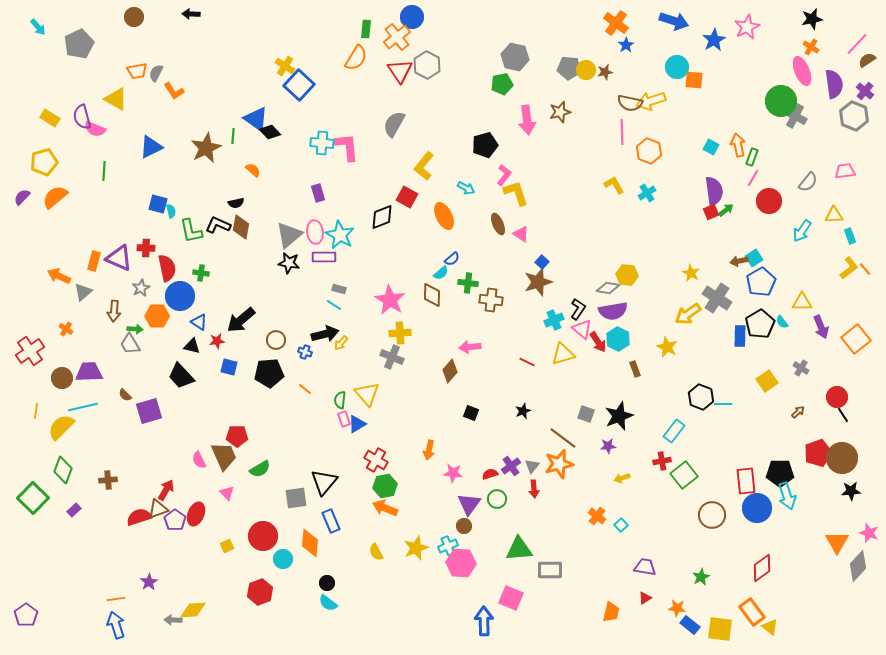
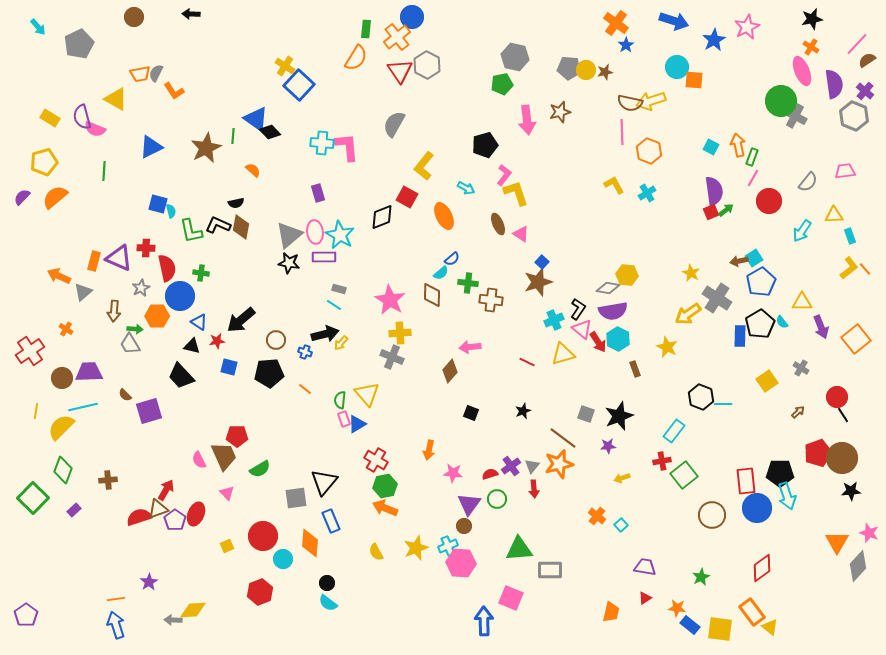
orange trapezoid at (137, 71): moved 3 px right, 3 px down
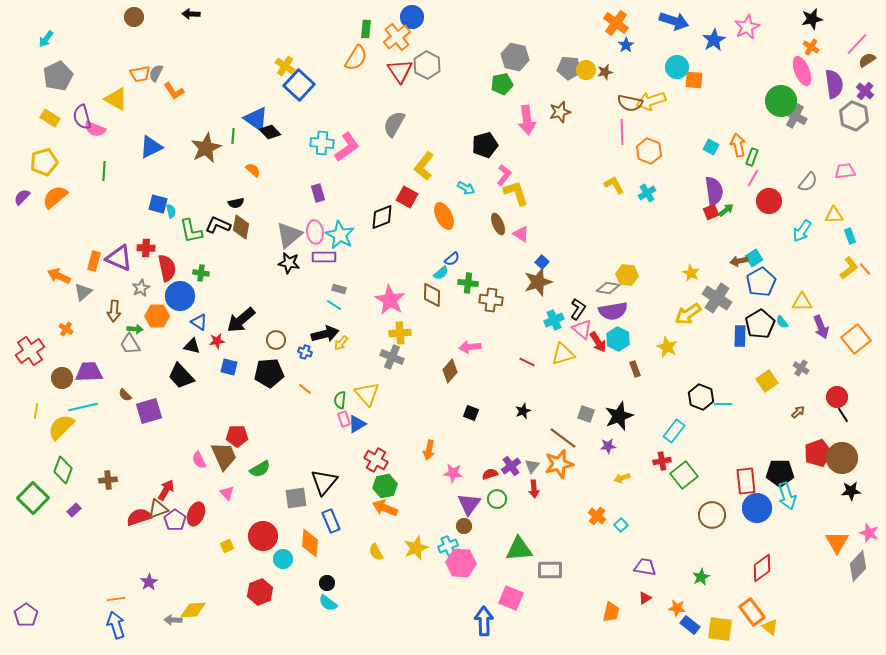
cyan arrow at (38, 27): moved 8 px right, 12 px down; rotated 78 degrees clockwise
gray pentagon at (79, 44): moved 21 px left, 32 px down
pink L-shape at (347, 147): rotated 60 degrees clockwise
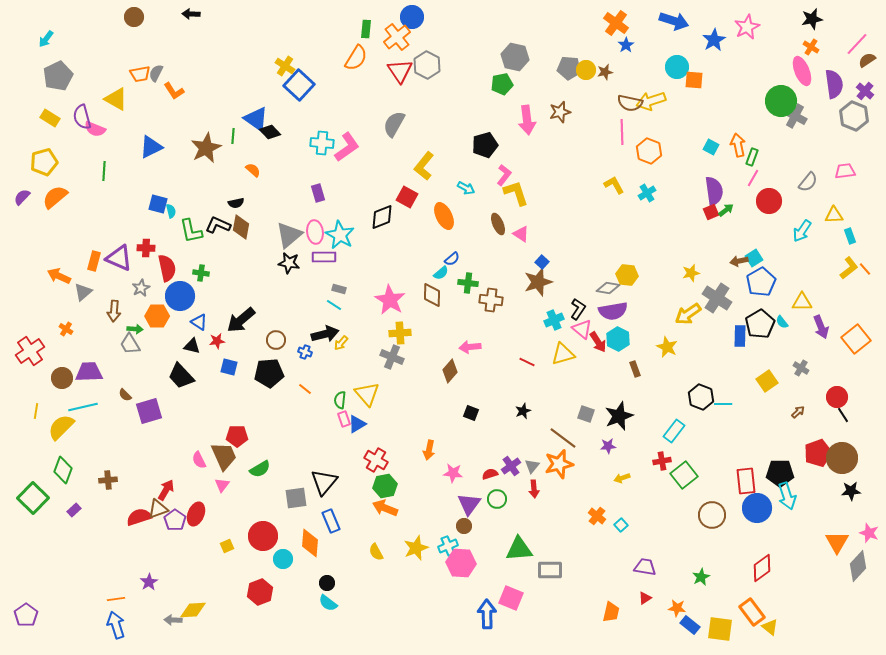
yellow star at (691, 273): rotated 30 degrees clockwise
pink triangle at (227, 493): moved 5 px left, 8 px up; rotated 21 degrees clockwise
blue arrow at (484, 621): moved 3 px right, 7 px up
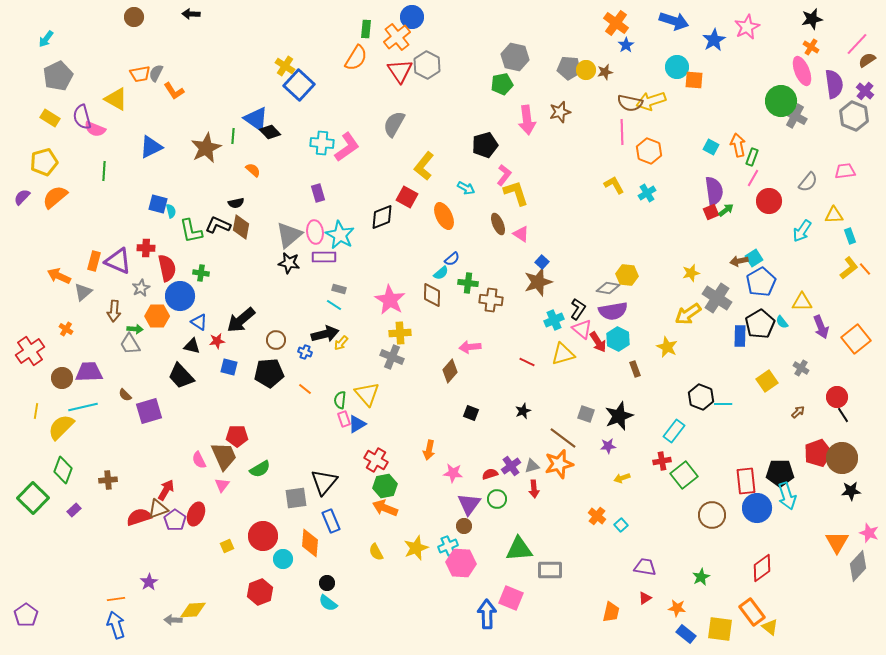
purple triangle at (119, 258): moved 1 px left, 3 px down
gray triangle at (532, 466): rotated 35 degrees clockwise
blue rectangle at (690, 625): moved 4 px left, 9 px down
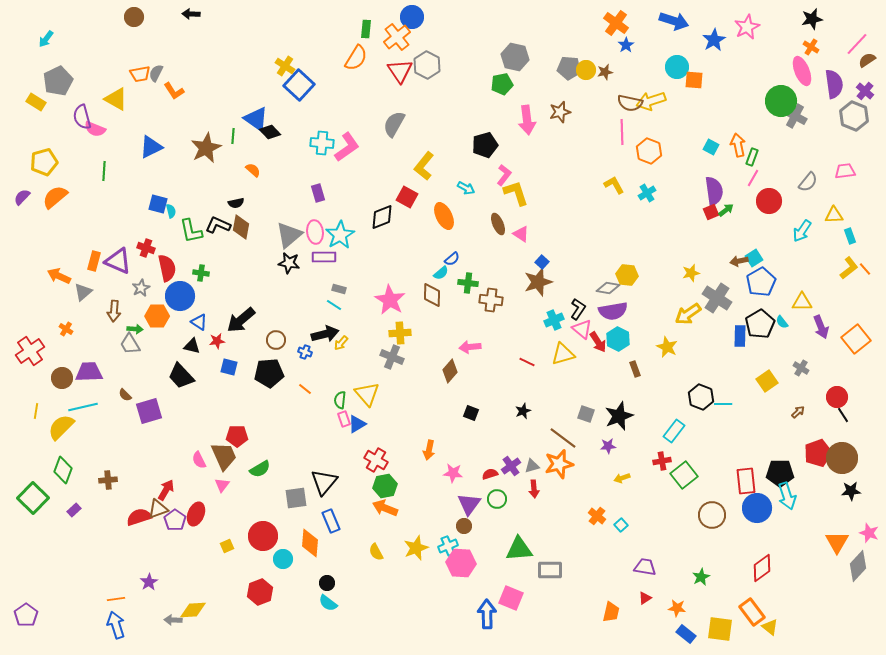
gray pentagon at (58, 76): moved 5 px down
yellow rectangle at (50, 118): moved 14 px left, 16 px up
cyan star at (340, 235): rotated 12 degrees clockwise
red cross at (146, 248): rotated 18 degrees clockwise
